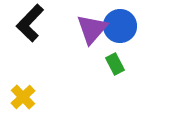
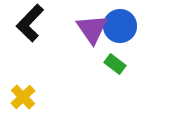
purple triangle: rotated 16 degrees counterclockwise
green rectangle: rotated 25 degrees counterclockwise
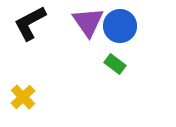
black L-shape: rotated 18 degrees clockwise
purple triangle: moved 4 px left, 7 px up
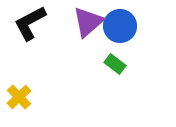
purple triangle: rotated 24 degrees clockwise
yellow cross: moved 4 px left
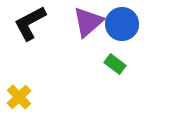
blue circle: moved 2 px right, 2 px up
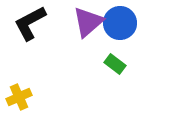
blue circle: moved 2 px left, 1 px up
yellow cross: rotated 20 degrees clockwise
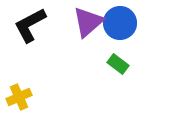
black L-shape: moved 2 px down
green rectangle: moved 3 px right
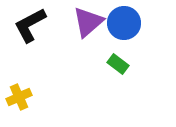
blue circle: moved 4 px right
